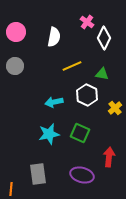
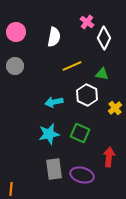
gray rectangle: moved 16 px right, 5 px up
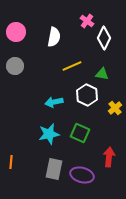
pink cross: moved 1 px up
gray rectangle: rotated 20 degrees clockwise
orange line: moved 27 px up
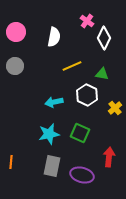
gray rectangle: moved 2 px left, 3 px up
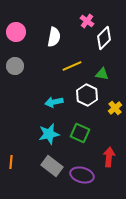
white diamond: rotated 20 degrees clockwise
gray rectangle: rotated 65 degrees counterclockwise
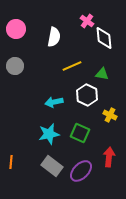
pink circle: moved 3 px up
white diamond: rotated 50 degrees counterclockwise
yellow cross: moved 5 px left, 7 px down; rotated 24 degrees counterclockwise
purple ellipse: moved 1 px left, 4 px up; rotated 60 degrees counterclockwise
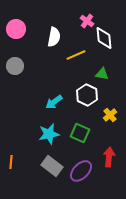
yellow line: moved 4 px right, 11 px up
cyan arrow: rotated 24 degrees counterclockwise
yellow cross: rotated 24 degrees clockwise
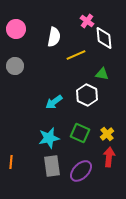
yellow cross: moved 3 px left, 19 px down
cyan star: moved 4 px down
gray rectangle: rotated 45 degrees clockwise
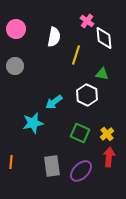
yellow line: rotated 48 degrees counterclockwise
cyan star: moved 16 px left, 15 px up
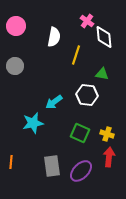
pink circle: moved 3 px up
white diamond: moved 1 px up
white hexagon: rotated 20 degrees counterclockwise
yellow cross: rotated 32 degrees counterclockwise
